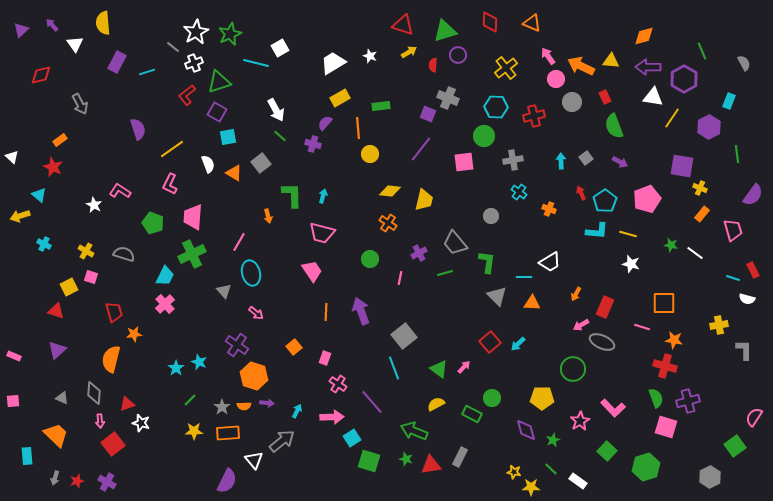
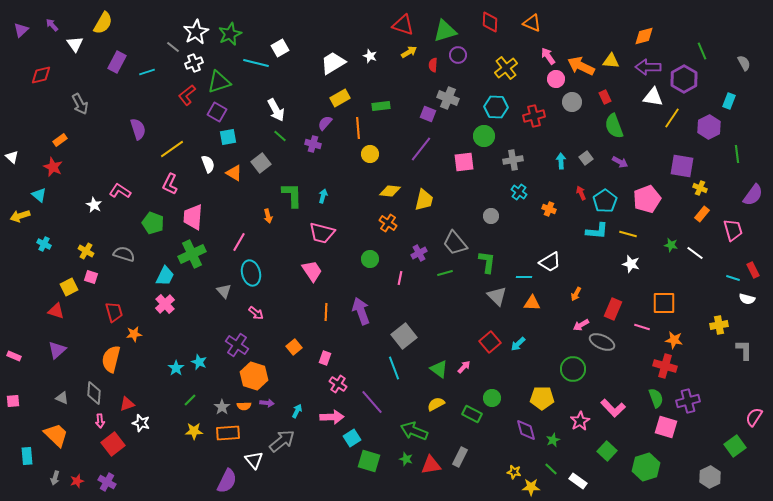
yellow semicircle at (103, 23): rotated 145 degrees counterclockwise
red rectangle at (605, 307): moved 8 px right, 2 px down
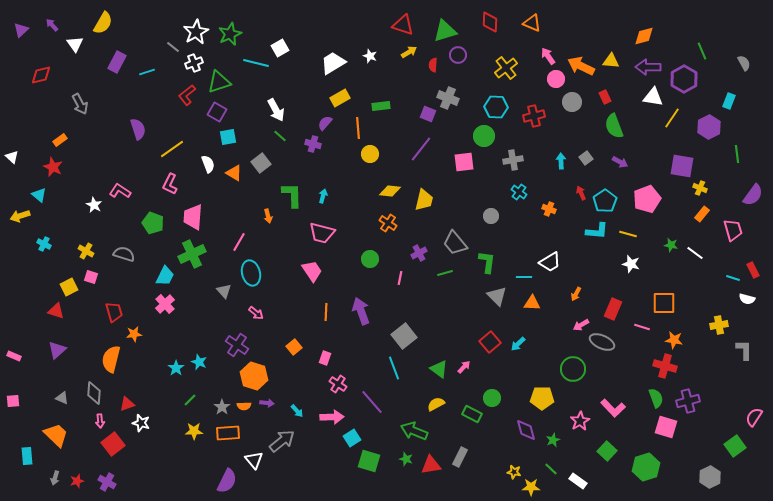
cyan arrow at (297, 411): rotated 112 degrees clockwise
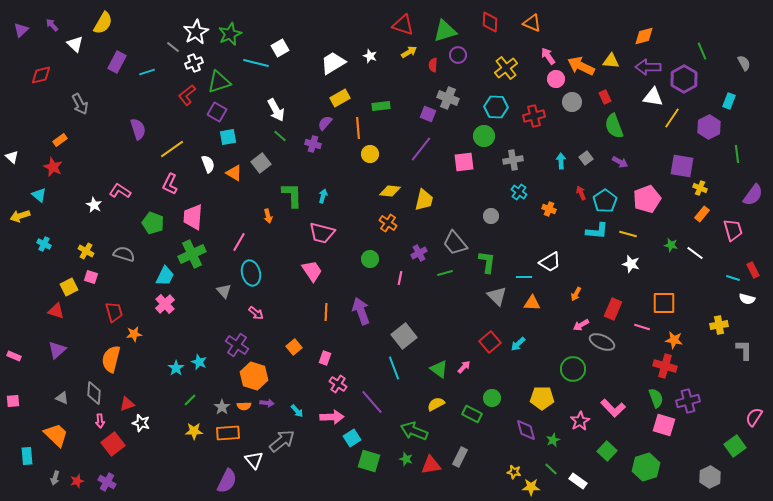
white triangle at (75, 44): rotated 12 degrees counterclockwise
pink square at (666, 427): moved 2 px left, 2 px up
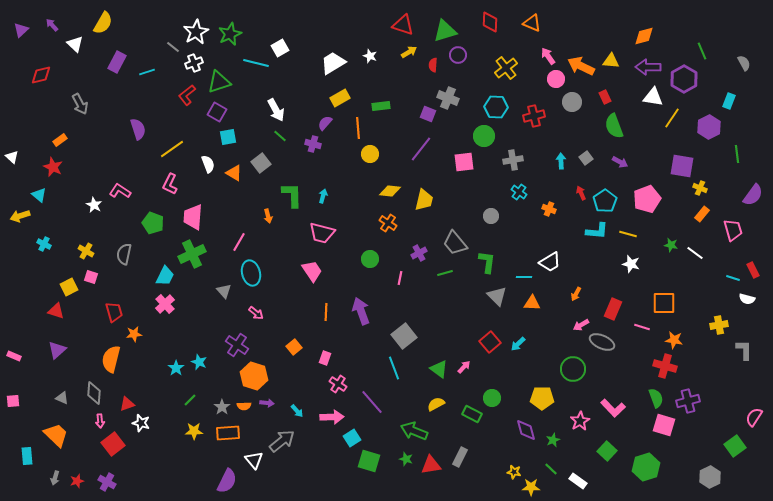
gray semicircle at (124, 254): rotated 95 degrees counterclockwise
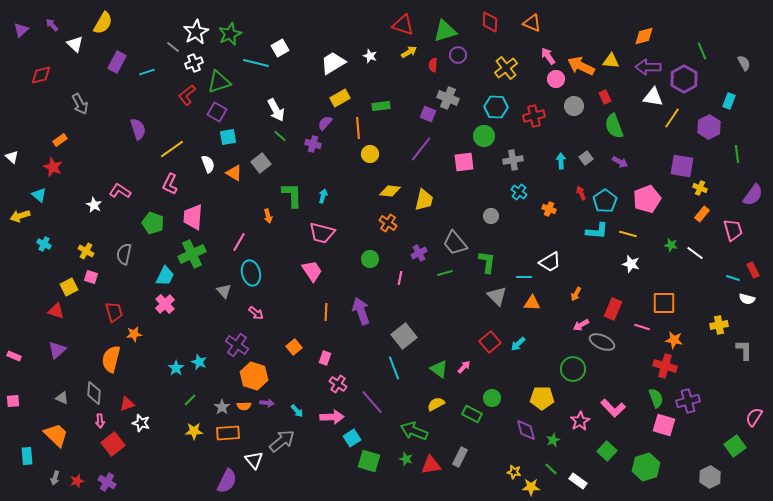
gray circle at (572, 102): moved 2 px right, 4 px down
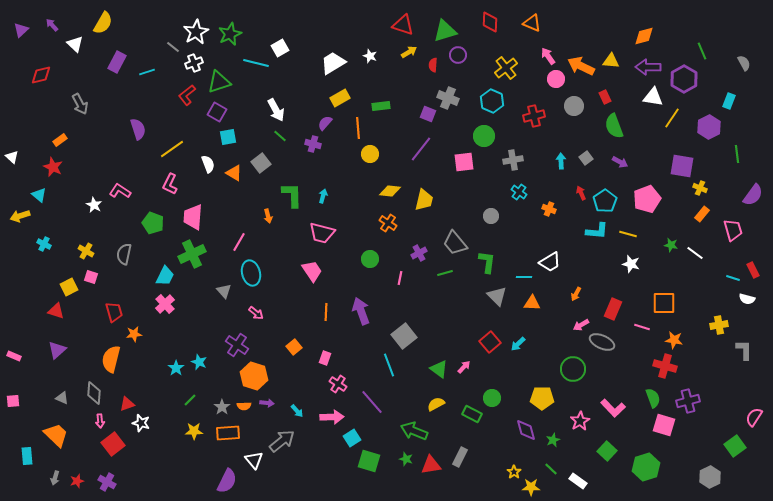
cyan hexagon at (496, 107): moved 4 px left, 6 px up; rotated 20 degrees clockwise
cyan line at (394, 368): moved 5 px left, 3 px up
green semicircle at (656, 398): moved 3 px left
yellow star at (514, 472): rotated 24 degrees clockwise
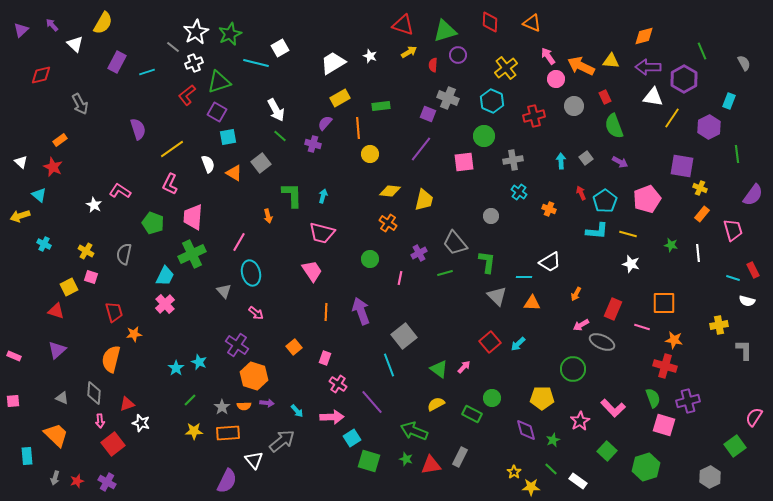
white triangle at (12, 157): moved 9 px right, 5 px down
white line at (695, 253): moved 3 px right; rotated 48 degrees clockwise
white semicircle at (747, 299): moved 2 px down
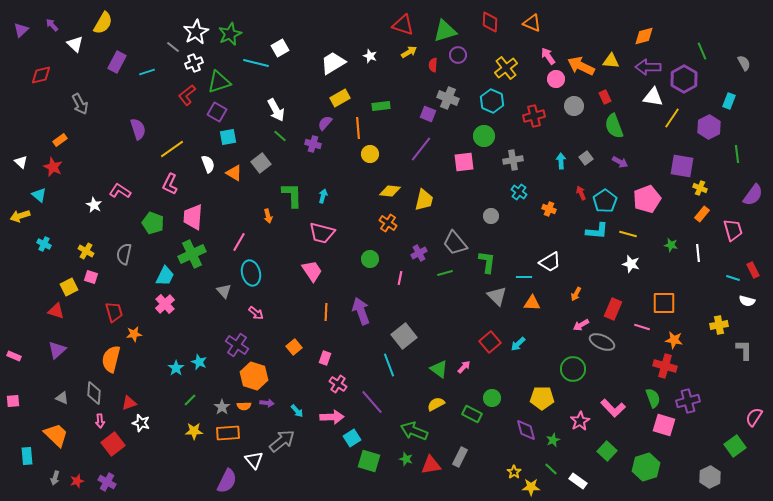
red triangle at (127, 404): moved 2 px right, 1 px up
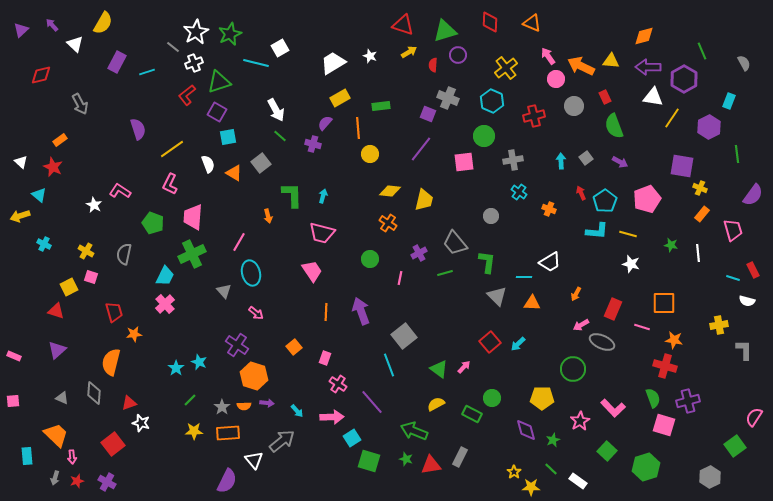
orange semicircle at (111, 359): moved 3 px down
pink arrow at (100, 421): moved 28 px left, 36 px down
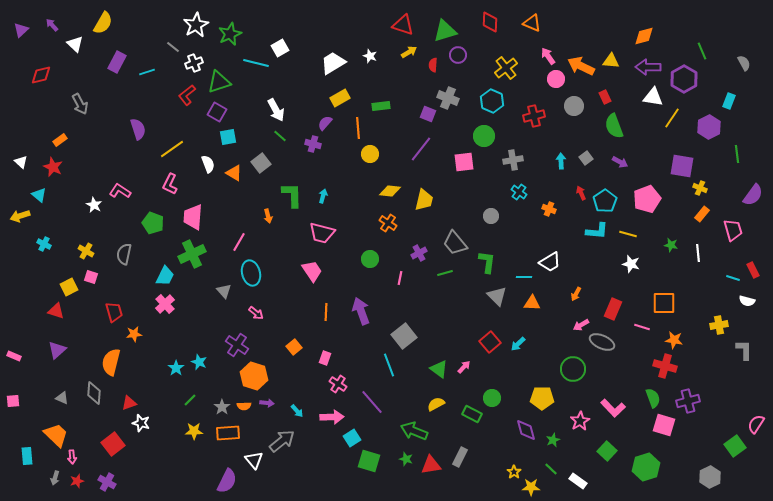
white star at (196, 32): moved 7 px up
pink semicircle at (754, 417): moved 2 px right, 7 px down
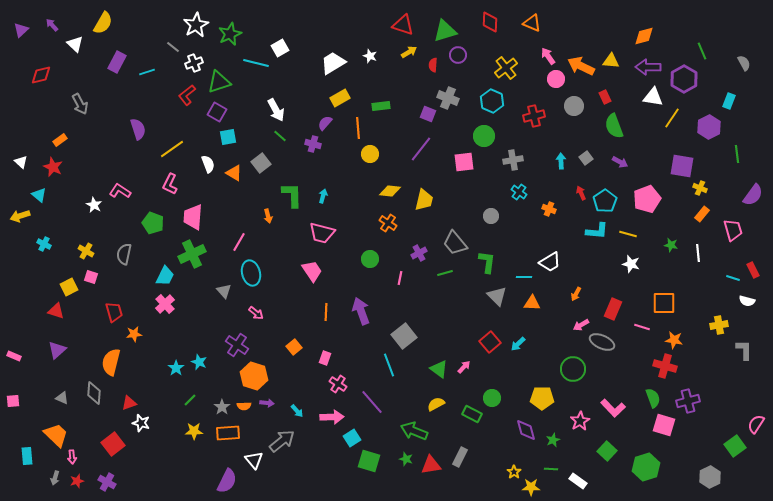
green line at (551, 469): rotated 40 degrees counterclockwise
